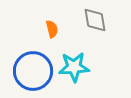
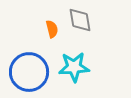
gray diamond: moved 15 px left
blue circle: moved 4 px left, 1 px down
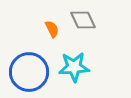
gray diamond: moved 3 px right; rotated 16 degrees counterclockwise
orange semicircle: rotated 12 degrees counterclockwise
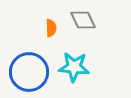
orange semicircle: moved 1 px left, 1 px up; rotated 24 degrees clockwise
cyan star: rotated 8 degrees clockwise
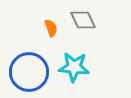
orange semicircle: rotated 18 degrees counterclockwise
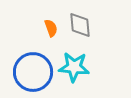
gray diamond: moved 3 px left, 5 px down; rotated 20 degrees clockwise
blue circle: moved 4 px right
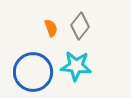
gray diamond: moved 1 px down; rotated 44 degrees clockwise
cyan star: moved 2 px right, 1 px up
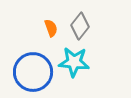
cyan star: moved 2 px left, 4 px up
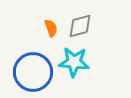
gray diamond: rotated 36 degrees clockwise
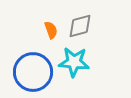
orange semicircle: moved 2 px down
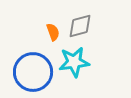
orange semicircle: moved 2 px right, 2 px down
cyan star: rotated 12 degrees counterclockwise
